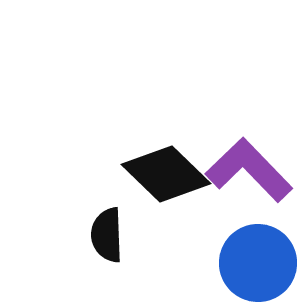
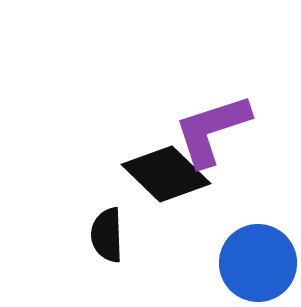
purple L-shape: moved 37 px left, 40 px up; rotated 64 degrees counterclockwise
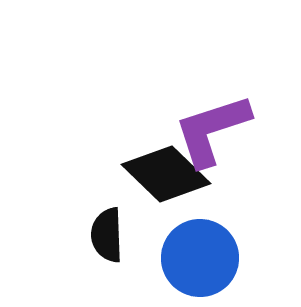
blue circle: moved 58 px left, 5 px up
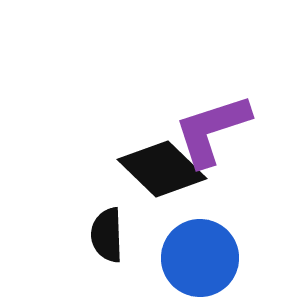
black diamond: moved 4 px left, 5 px up
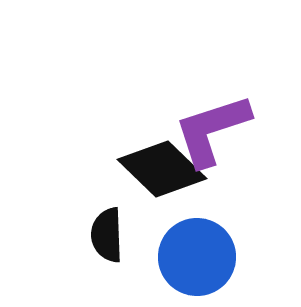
blue circle: moved 3 px left, 1 px up
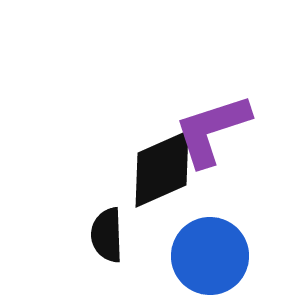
black diamond: rotated 68 degrees counterclockwise
blue circle: moved 13 px right, 1 px up
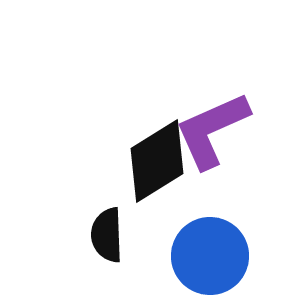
purple L-shape: rotated 6 degrees counterclockwise
black diamond: moved 5 px left, 8 px up; rotated 8 degrees counterclockwise
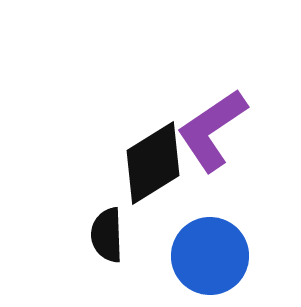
purple L-shape: rotated 10 degrees counterclockwise
black diamond: moved 4 px left, 2 px down
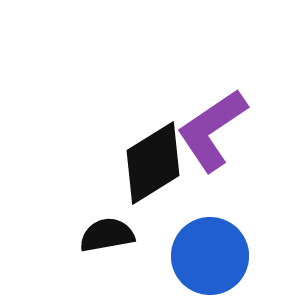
black semicircle: rotated 82 degrees clockwise
